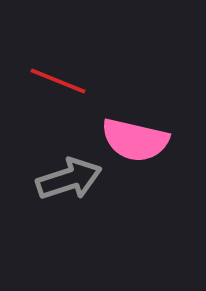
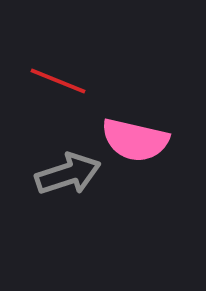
gray arrow: moved 1 px left, 5 px up
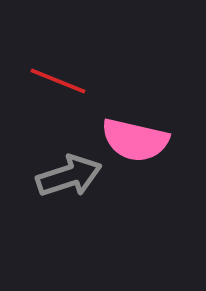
gray arrow: moved 1 px right, 2 px down
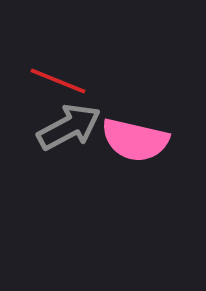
gray arrow: moved 49 px up; rotated 10 degrees counterclockwise
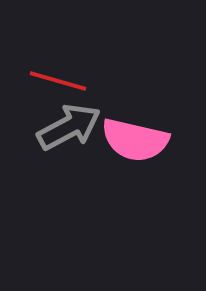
red line: rotated 6 degrees counterclockwise
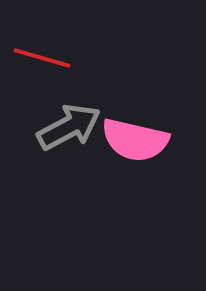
red line: moved 16 px left, 23 px up
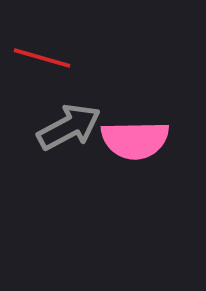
pink semicircle: rotated 14 degrees counterclockwise
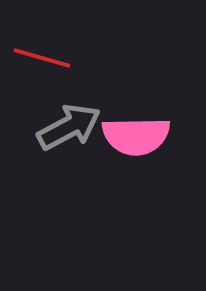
pink semicircle: moved 1 px right, 4 px up
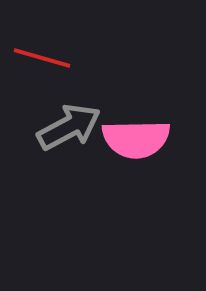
pink semicircle: moved 3 px down
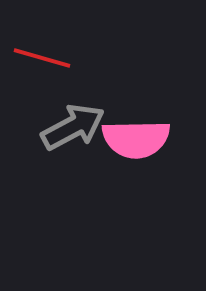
gray arrow: moved 4 px right
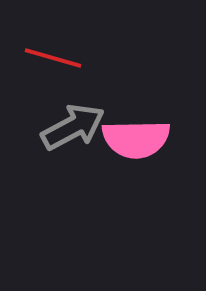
red line: moved 11 px right
